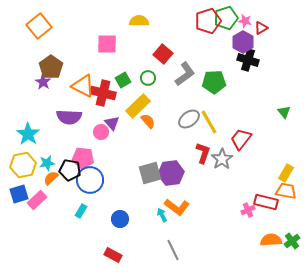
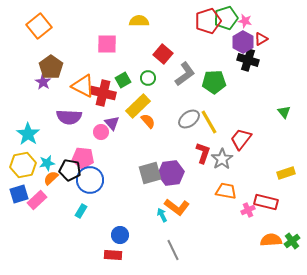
red triangle at (261, 28): moved 11 px down
yellow rectangle at (286, 173): rotated 42 degrees clockwise
orange trapezoid at (286, 191): moved 60 px left
blue circle at (120, 219): moved 16 px down
red rectangle at (113, 255): rotated 24 degrees counterclockwise
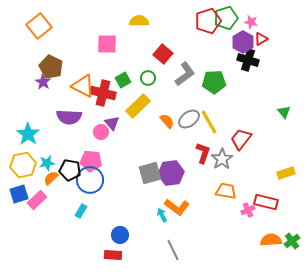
pink star at (245, 21): moved 6 px right, 1 px down
brown pentagon at (51, 67): rotated 10 degrees counterclockwise
orange semicircle at (148, 121): moved 19 px right
pink pentagon at (83, 158): moved 8 px right, 3 px down
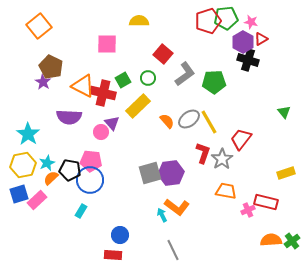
green pentagon at (226, 18): rotated 10 degrees clockwise
cyan star at (47, 163): rotated 14 degrees counterclockwise
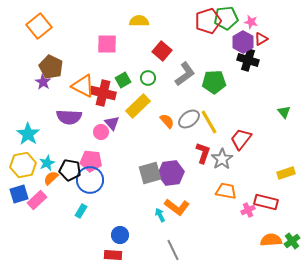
red square at (163, 54): moved 1 px left, 3 px up
cyan arrow at (162, 215): moved 2 px left
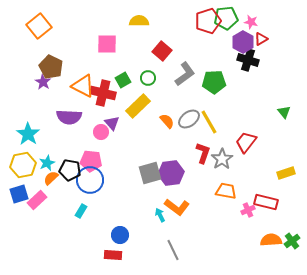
red trapezoid at (241, 139): moved 5 px right, 3 px down
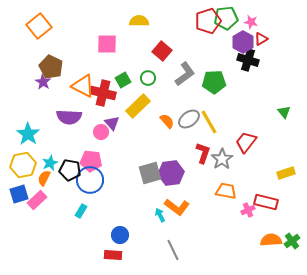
cyan star at (47, 163): moved 3 px right
orange semicircle at (51, 178): moved 7 px left; rotated 21 degrees counterclockwise
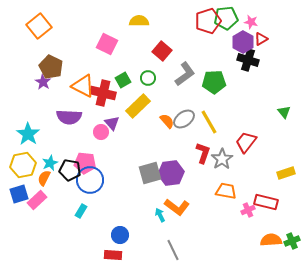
pink square at (107, 44): rotated 25 degrees clockwise
gray ellipse at (189, 119): moved 5 px left
pink pentagon at (91, 161): moved 6 px left, 2 px down
green cross at (292, 241): rotated 14 degrees clockwise
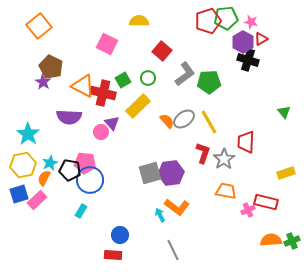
green pentagon at (214, 82): moved 5 px left
red trapezoid at (246, 142): rotated 35 degrees counterclockwise
gray star at (222, 159): moved 2 px right
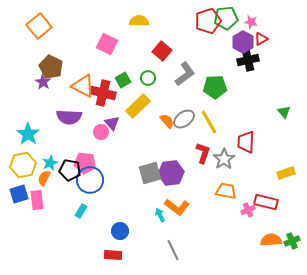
black cross at (248, 60): rotated 30 degrees counterclockwise
green pentagon at (209, 82): moved 6 px right, 5 px down
pink rectangle at (37, 200): rotated 54 degrees counterclockwise
blue circle at (120, 235): moved 4 px up
